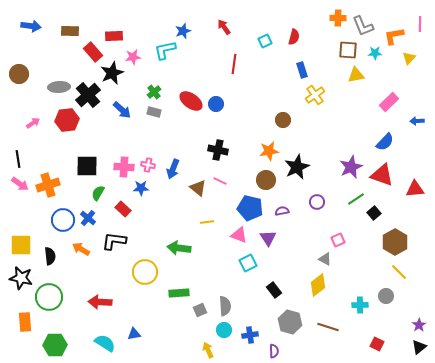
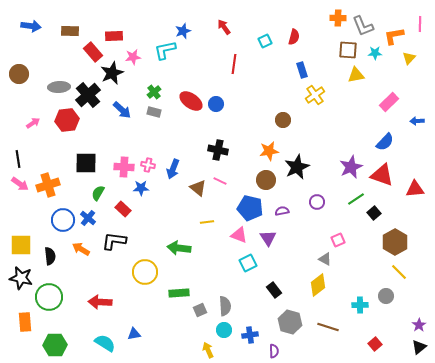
black square at (87, 166): moved 1 px left, 3 px up
red square at (377, 344): moved 2 px left; rotated 24 degrees clockwise
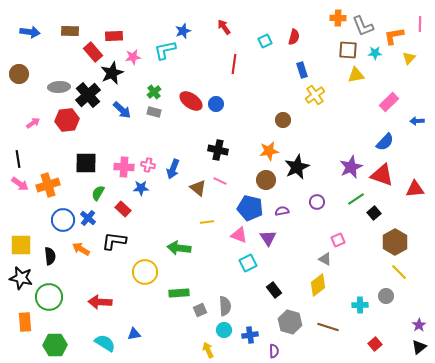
blue arrow at (31, 26): moved 1 px left, 6 px down
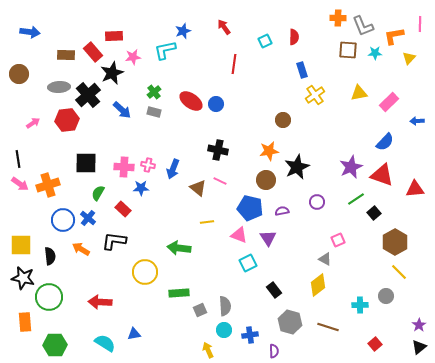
brown rectangle at (70, 31): moved 4 px left, 24 px down
red semicircle at (294, 37): rotated 14 degrees counterclockwise
yellow triangle at (356, 75): moved 3 px right, 18 px down
black star at (21, 278): moved 2 px right
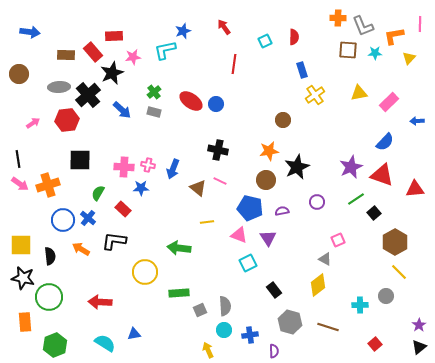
black square at (86, 163): moved 6 px left, 3 px up
green hexagon at (55, 345): rotated 20 degrees counterclockwise
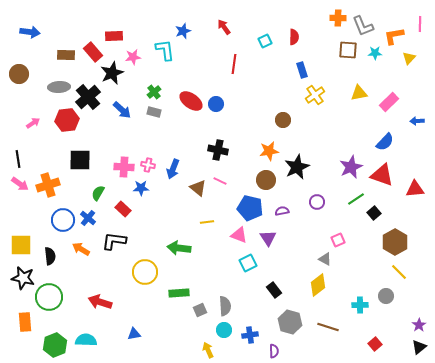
cyan L-shape at (165, 50): rotated 95 degrees clockwise
black cross at (88, 95): moved 2 px down
red arrow at (100, 302): rotated 15 degrees clockwise
cyan semicircle at (105, 343): moved 19 px left, 3 px up; rotated 30 degrees counterclockwise
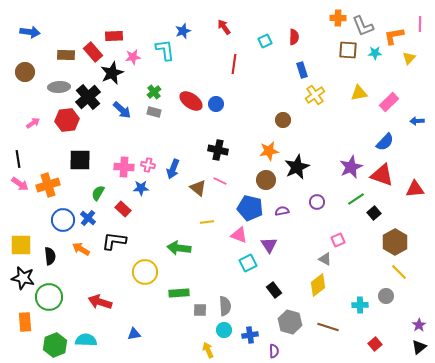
brown circle at (19, 74): moved 6 px right, 2 px up
purple triangle at (268, 238): moved 1 px right, 7 px down
gray square at (200, 310): rotated 24 degrees clockwise
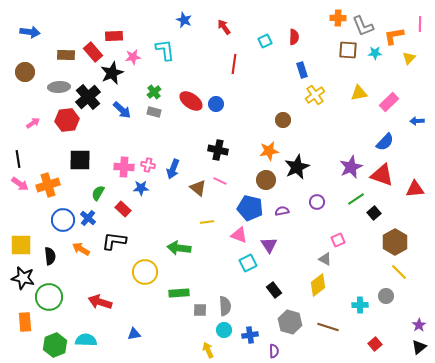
blue star at (183, 31): moved 1 px right, 11 px up; rotated 28 degrees counterclockwise
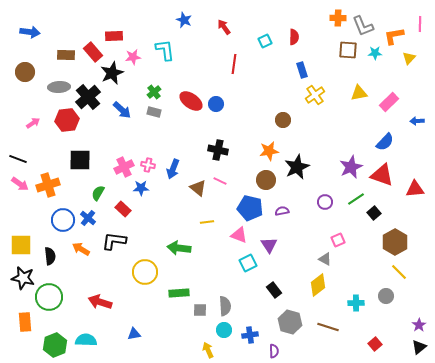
black line at (18, 159): rotated 60 degrees counterclockwise
pink cross at (124, 167): rotated 30 degrees counterclockwise
purple circle at (317, 202): moved 8 px right
cyan cross at (360, 305): moved 4 px left, 2 px up
